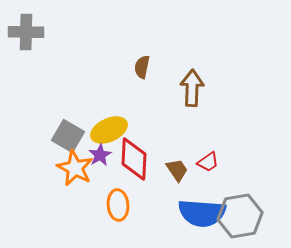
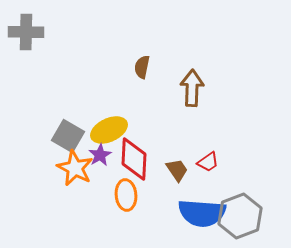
orange ellipse: moved 8 px right, 10 px up
gray hexagon: rotated 12 degrees counterclockwise
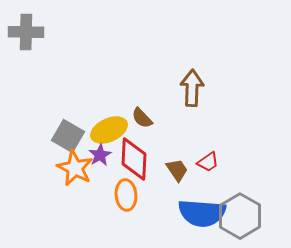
brown semicircle: moved 51 px down; rotated 55 degrees counterclockwise
gray hexagon: rotated 9 degrees counterclockwise
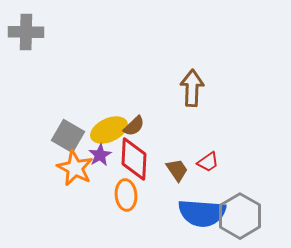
brown semicircle: moved 8 px left, 8 px down; rotated 90 degrees counterclockwise
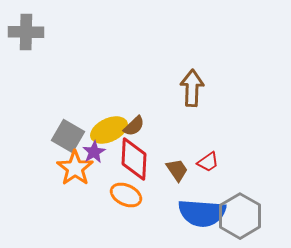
purple star: moved 6 px left, 3 px up
orange star: rotated 9 degrees clockwise
orange ellipse: rotated 60 degrees counterclockwise
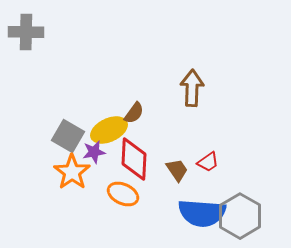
brown semicircle: moved 13 px up; rotated 10 degrees counterclockwise
purple star: rotated 20 degrees clockwise
orange star: moved 3 px left, 4 px down
orange ellipse: moved 3 px left, 1 px up
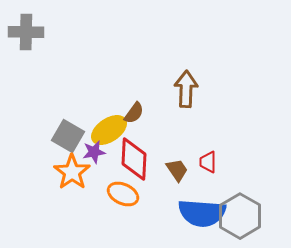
brown arrow: moved 6 px left, 1 px down
yellow ellipse: rotated 9 degrees counterclockwise
red trapezoid: rotated 125 degrees clockwise
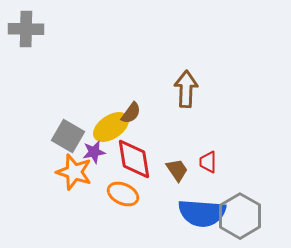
gray cross: moved 3 px up
brown semicircle: moved 3 px left
yellow ellipse: moved 2 px right, 3 px up
red diamond: rotated 12 degrees counterclockwise
orange star: moved 2 px right; rotated 18 degrees counterclockwise
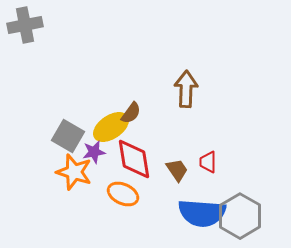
gray cross: moved 1 px left, 4 px up; rotated 12 degrees counterclockwise
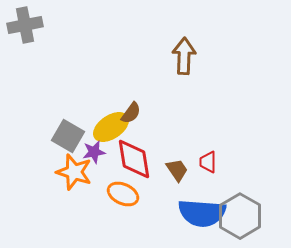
brown arrow: moved 2 px left, 33 px up
